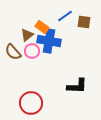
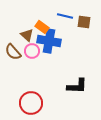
blue line: rotated 49 degrees clockwise
brown triangle: rotated 40 degrees counterclockwise
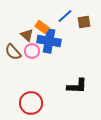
blue line: rotated 56 degrees counterclockwise
brown square: rotated 16 degrees counterclockwise
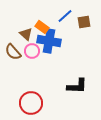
brown triangle: moved 1 px left, 1 px up
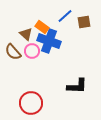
blue cross: rotated 10 degrees clockwise
